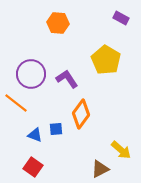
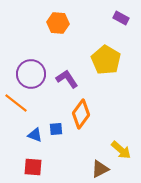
red square: rotated 30 degrees counterclockwise
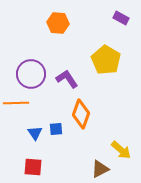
orange line: rotated 40 degrees counterclockwise
orange diamond: rotated 16 degrees counterclockwise
blue triangle: moved 2 px up; rotated 35 degrees clockwise
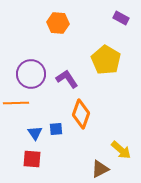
red square: moved 1 px left, 8 px up
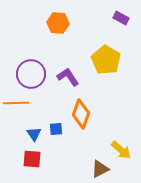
purple L-shape: moved 1 px right, 2 px up
blue triangle: moved 1 px left, 1 px down
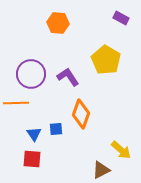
brown triangle: moved 1 px right, 1 px down
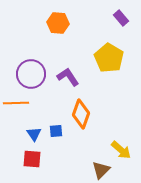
purple rectangle: rotated 21 degrees clockwise
yellow pentagon: moved 3 px right, 2 px up
blue square: moved 2 px down
brown triangle: rotated 18 degrees counterclockwise
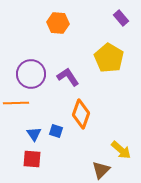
blue square: rotated 24 degrees clockwise
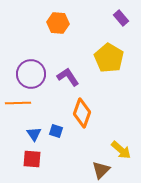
orange line: moved 2 px right
orange diamond: moved 1 px right, 1 px up
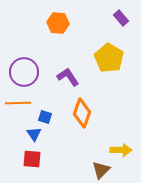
purple circle: moved 7 px left, 2 px up
blue square: moved 11 px left, 14 px up
yellow arrow: rotated 40 degrees counterclockwise
